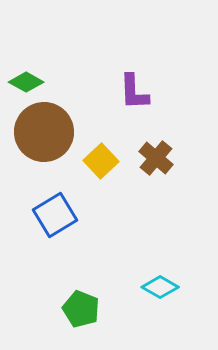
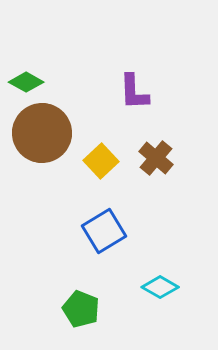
brown circle: moved 2 px left, 1 px down
blue square: moved 49 px right, 16 px down
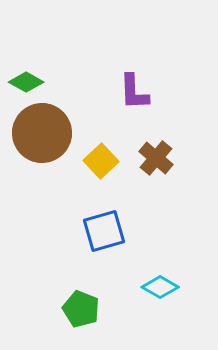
blue square: rotated 15 degrees clockwise
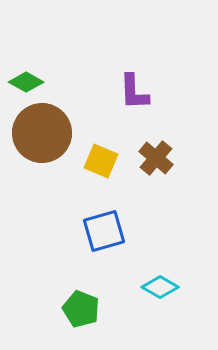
yellow square: rotated 24 degrees counterclockwise
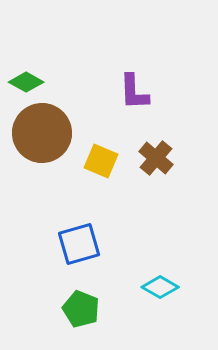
blue square: moved 25 px left, 13 px down
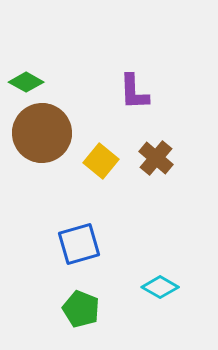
yellow square: rotated 16 degrees clockwise
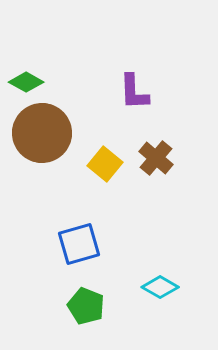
yellow square: moved 4 px right, 3 px down
green pentagon: moved 5 px right, 3 px up
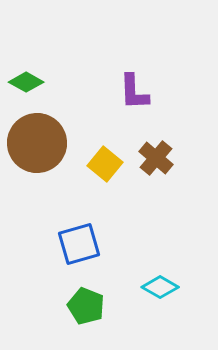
brown circle: moved 5 px left, 10 px down
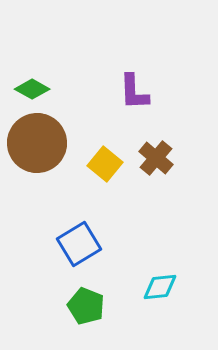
green diamond: moved 6 px right, 7 px down
blue square: rotated 15 degrees counterclockwise
cyan diamond: rotated 36 degrees counterclockwise
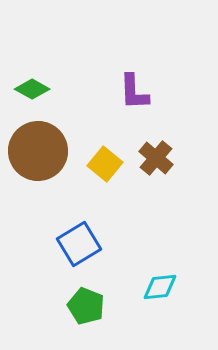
brown circle: moved 1 px right, 8 px down
